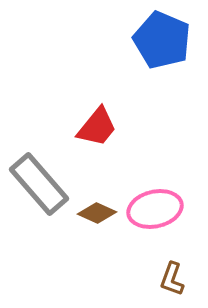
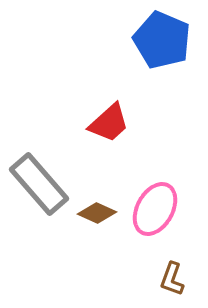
red trapezoid: moved 12 px right, 4 px up; rotated 9 degrees clockwise
pink ellipse: rotated 48 degrees counterclockwise
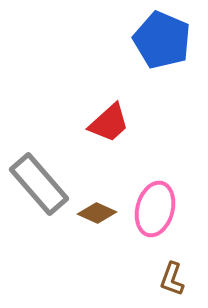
pink ellipse: rotated 14 degrees counterclockwise
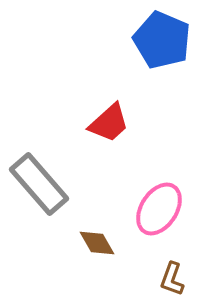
pink ellipse: moved 4 px right; rotated 18 degrees clockwise
brown diamond: moved 30 px down; rotated 36 degrees clockwise
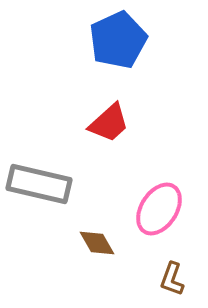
blue pentagon: moved 44 px left; rotated 24 degrees clockwise
gray rectangle: rotated 36 degrees counterclockwise
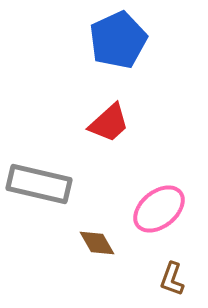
pink ellipse: rotated 18 degrees clockwise
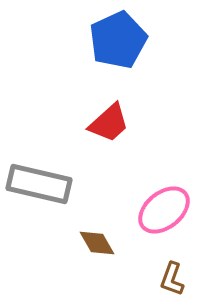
pink ellipse: moved 5 px right, 1 px down
